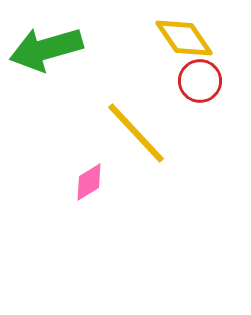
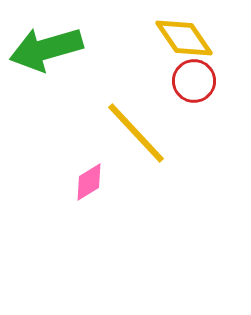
red circle: moved 6 px left
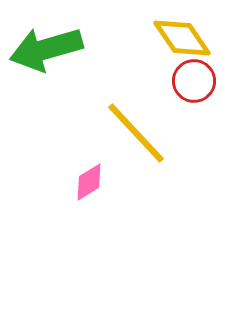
yellow diamond: moved 2 px left
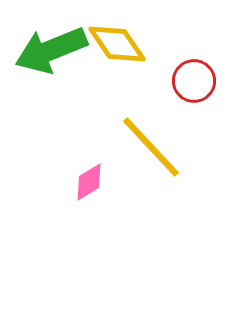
yellow diamond: moved 65 px left, 6 px down
green arrow: moved 5 px right, 1 px down; rotated 6 degrees counterclockwise
yellow line: moved 15 px right, 14 px down
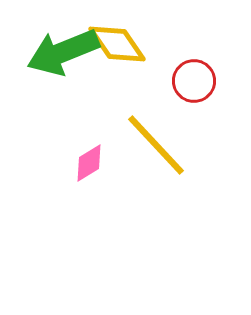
green arrow: moved 12 px right, 2 px down
yellow line: moved 5 px right, 2 px up
pink diamond: moved 19 px up
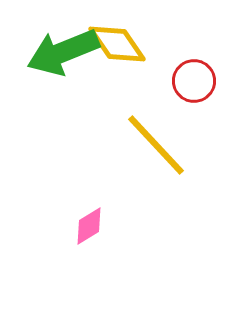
pink diamond: moved 63 px down
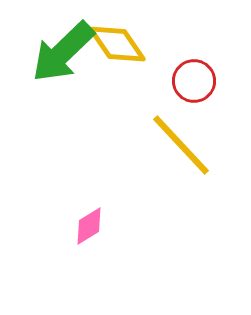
green arrow: rotated 22 degrees counterclockwise
yellow line: moved 25 px right
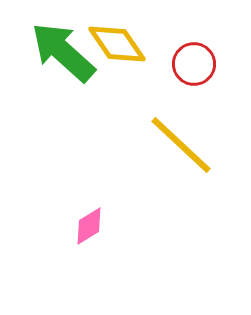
green arrow: rotated 86 degrees clockwise
red circle: moved 17 px up
yellow line: rotated 4 degrees counterclockwise
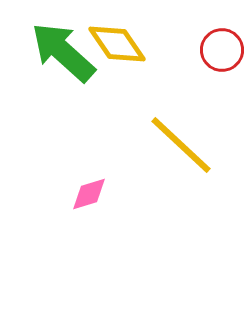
red circle: moved 28 px right, 14 px up
pink diamond: moved 32 px up; rotated 15 degrees clockwise
